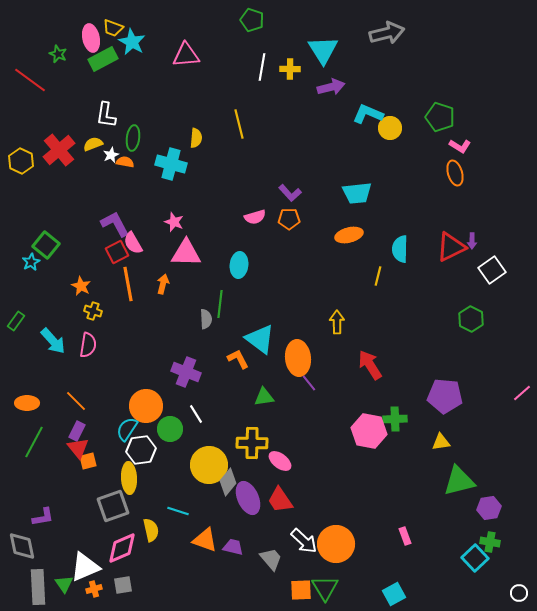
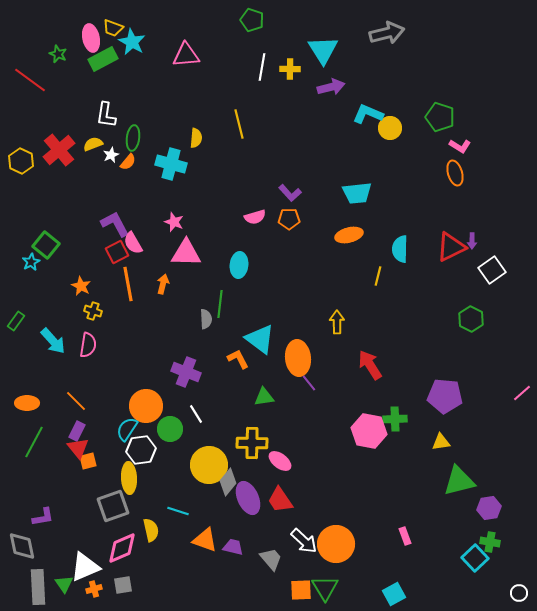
orange semicircle at (125, 162): moved 3 px right; rotated 120 degrees clockwise
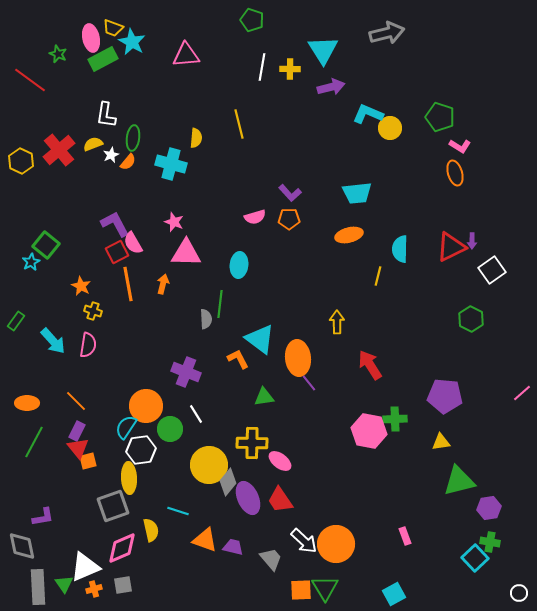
cyan semicircle at (127, 429): moved 1 px left, 2 px up
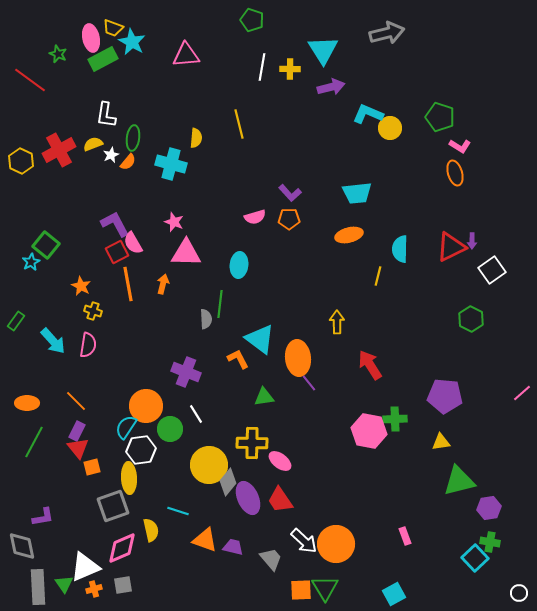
red cross at (59, 150): rotated 12 degrees clockwise
orange square at (88, 461): moved 4 px right, 6 px down
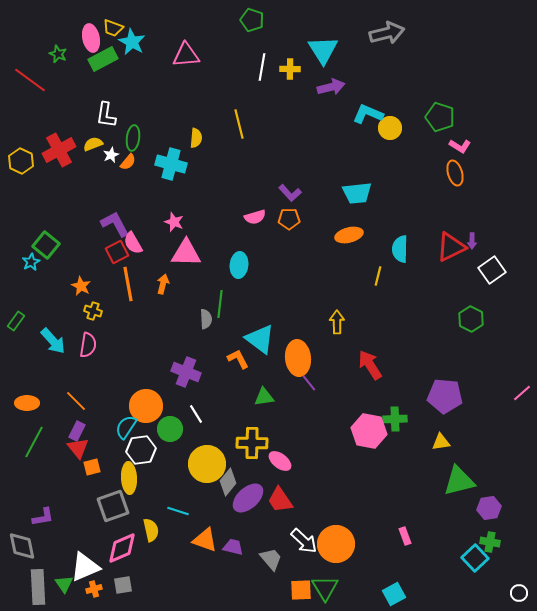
yellow circle at (209, 465): moved 2 px left, 1 px up
purple ellipse at (248, 498): rotated 72 degrees clockwise
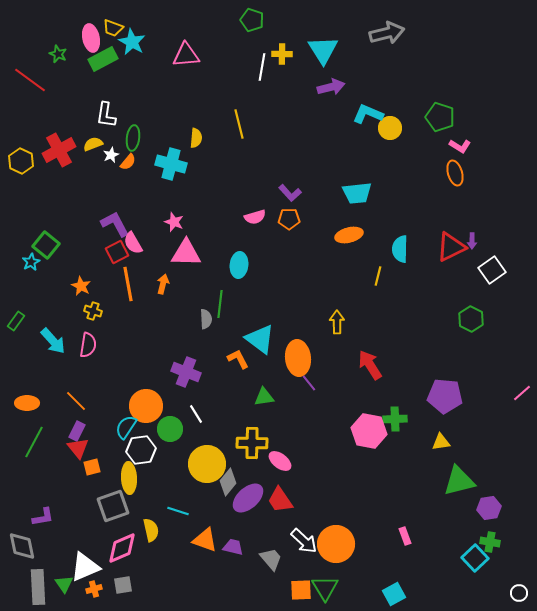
yellow cross at (290, 69): moved 8 px left, 15 px up
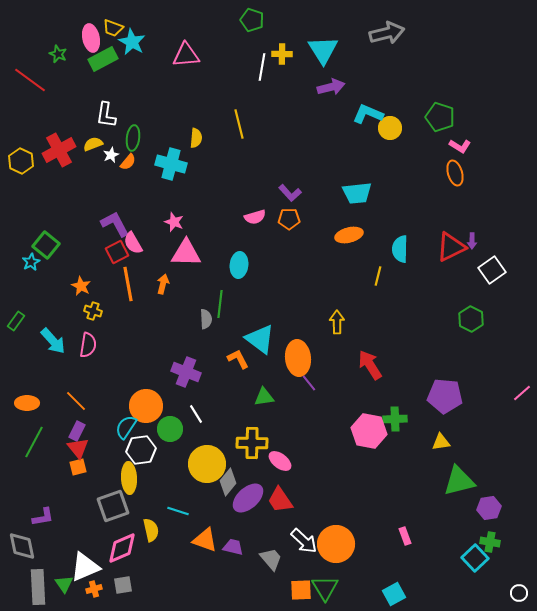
orange square at (92, 467): moved 14 px left
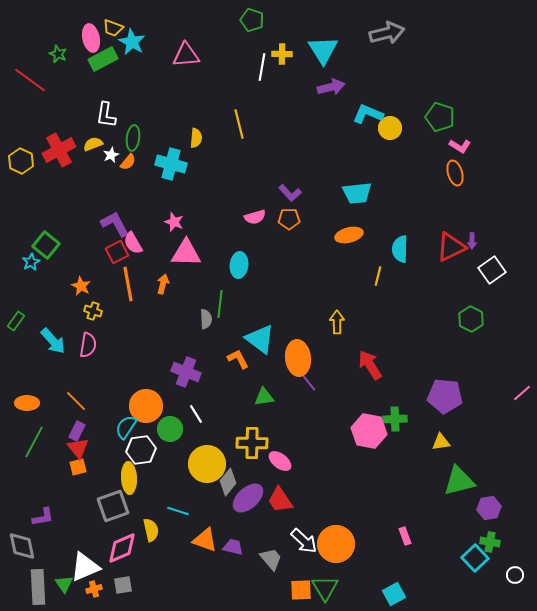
white circle at (519, 593): moved 4 px left, 18 px up
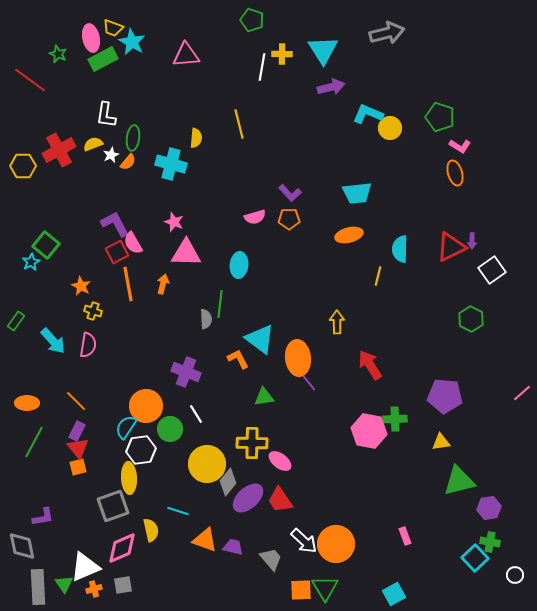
yellow hexagon at (21, 161): moved 2 px right, 5 px down; rotated 25 degrees counterclockwise
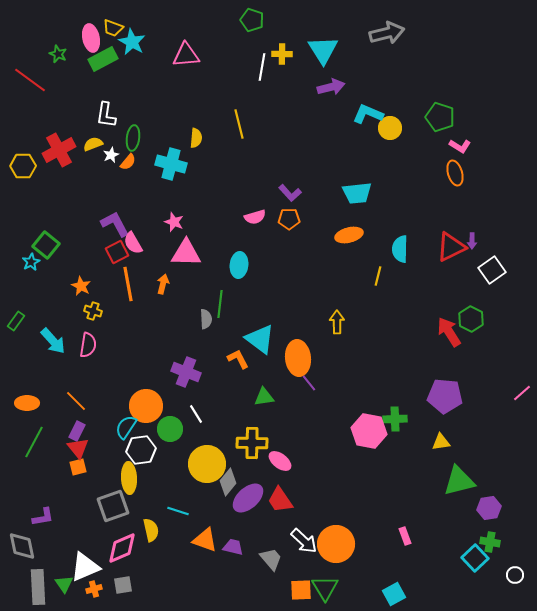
red arrow at (370, 365): moved 79 px right, 33 px up
